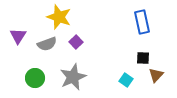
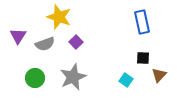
gray semicircle: moved 2 px left
brown triangle: moved 3 px right
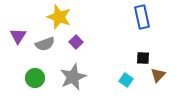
blue rectangle: moved 5 px up
brown triangle: moved 1 px left
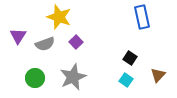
black square: moved 13 px left; rotated 32 degrees clockwise
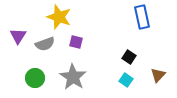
purple square: rotated 32 degrees counterclockwise
black square: moved 1 px left, 1 px up
gray star: rotated 16 degrees counterclockwise
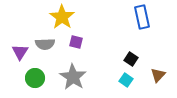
yellow star: moved 3 px right; rotated 15 degrees clockwise
purple triangle: moved 2 px right, 16 px down
gray semicircle: rotated 18 degrees clockwise
black square: moved 2 px right, 2 px down
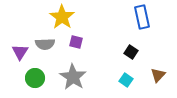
black square: moved 7 px up
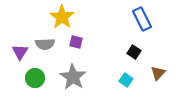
blue rectangle: moved 2 px down; rotated 15 degrees counterclockwise
black square: moved 3 px right
brown triangle: moved 2 px up
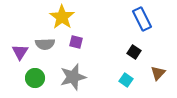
gray star: rotated 24 degrees clockwise
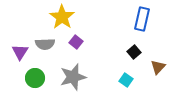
blue rectangle: rotated 40 degrees clockwise
purple square: rotated 24 degrees clockwise
black square: rotated 16 degrees clockwise
brown triangle: moved 6 px up
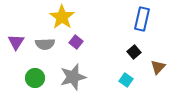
purple triangle: moved 4 px left, 10 px up
